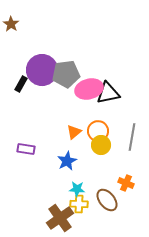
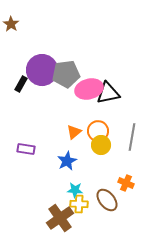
cyan star: moved 2 px left, 1 px down
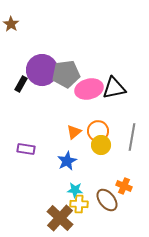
black triangle: moved 6 px right, 5 px up
orange cross: moved 2 px left, 3 px down
brown cross: rotated 12 degrees counterclockwise
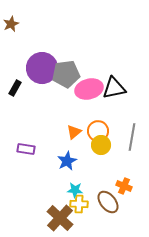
brown star: rotated 14 degrees clockwise
purple circle: moved 2 px up
black rectangle: moved 6 px left, 4 px down
brown ellipse: moved 1 px right, 2 px down
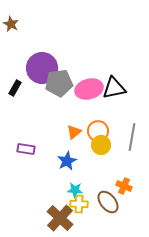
brown star: rotated 21 degrees counterclockwise
gray pentagon: moved 7 px left, 9 px down
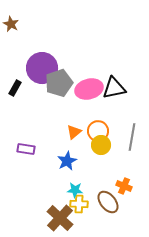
gray pentagon: rotated 12 degrees counterclockwise
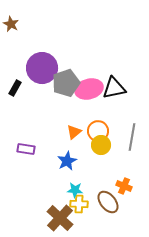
gray pentagon: moved 7 px right
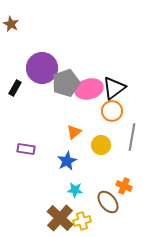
black triangle: rotated 25 degrees counterclockwise
orange circle: moved 14 px right, 20 px up
yellow cross: moved 3 px right, 17 px down; rotated 18 degrees counterclockwise
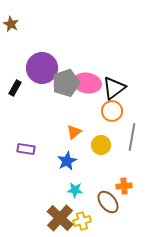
pink ellipse: moved 2 px left, 6 px up; rotated 24 degrees clockwise
orange cross: rotated 28 degrees counterclockwise
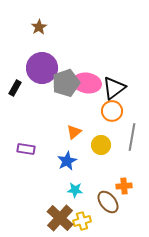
brown star: moved 28 px right, 3 px down; rotated 14 degrees clockwise
